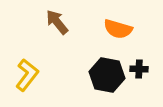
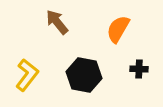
orange semicircle: rotated 104 degrees clockwise
black hexagon: moved 23 px left
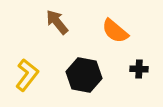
orange semicircle: moved 3 px left, 2 px down; rotated 80 degrees counterclockwise
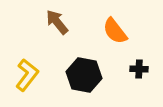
orange semicircle: rotated 12 degrees clockwise
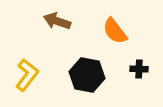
brown arrow: moved 1 px up; rotated 32 degrees counterclockwise
black hexagon: moved 3 px right
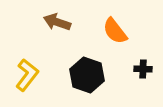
brown arrow: moved 1 px down
black cross: moved 4 px right
black hexagon: rotated 8 degrees clockwise
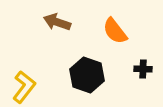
yellow L-shape: moved 3 px left, 12 px down
